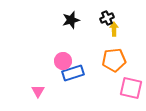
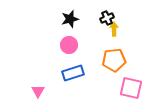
black star: moved 1 px left, 1 px up
pink circle: moved 6 px right, 16 px up
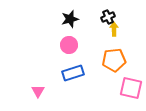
black cross: moved 1 px right, 1 px up
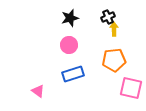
black star: moved 1 px up
blue rectangle: moved 1 px down
pink triangle: rotated 24 degrees counterclockwise
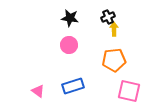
black star: rotated 24 degrees clockwise
blue rectangle: moved 12 px down
pink square: moved 2 px left, 3 px down
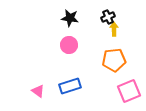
blue rectangle: moved 3 px left
pink square: rotated 35 degrees counterclockwise
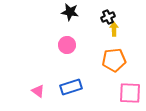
black star: moved 6 px up
pink circle: moved 2 px left
blue rectangle: moved 1 px right, 1 px down
pink square: moved 1 px right, 2 px down; rotated 25 degrees clockwise
